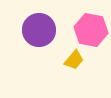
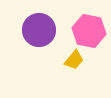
pink hexagon: moved 2 px left, 1 px down
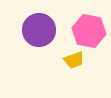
yellow trapezoid: rotated 30 degrees clockwise
